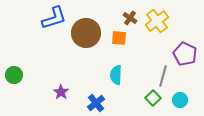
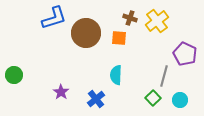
brown cross: rotated 16 degrees counterclockwise
gray line: moved 1 px right
blue cross: moved 4 px up
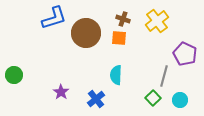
brown cross: moved 7 px left, 1 px down
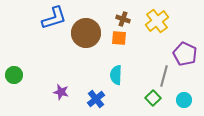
purple star: rotated 21 degrees counterclockwise
cyan circle: moved 4 px right
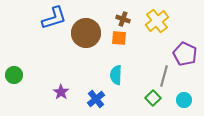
purple star: rotated 21 degrees clockwise
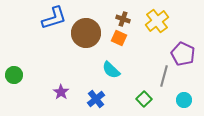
orange square: rotated 21 degrees clockwise
purple pentagon: moved 2 px left
cyan semicircle: moved 5 px left, 5 px up; rotated 48 degrees counterclockwise
green square: moved 9 px left, 1 px down
